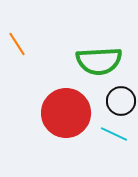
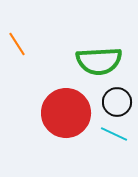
black circle: moved 4 px left, 1 px down
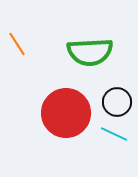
green semicircle: moved 9 px left, 9 px up
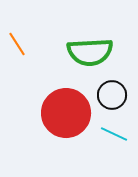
black circle: moved 5 px left, 7 px up
